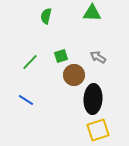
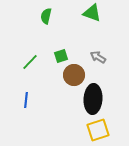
green triangle: rotated 18 degrees clockwise
blue line: rotated 63 degrees clockwise
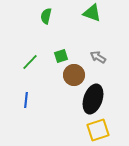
black ellipse: rotated 16 degrees clockwise
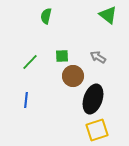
green triangle: moved 16 px right, 2 px down; rotated 18 degrees clockwise
green square: moved 1 px right; rotated 16 degrees clockwise
brown circle: moved 1 px left, 1 px down
yellow square: moved 1 px left
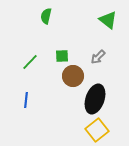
green triangle: moved 5 px down
gray arrow: rotated 77 degrees counterclockwise
black ellipse: moved 2 px right
yellow square: rotated 20 degrees counterclockwise
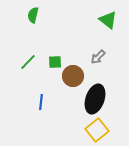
green semicircle: moved 13 px left, 1 px up
green square: moved 7 px left, 6 px down
green line: moved 2 px left
blue line: moved 15 px right, 2 px down
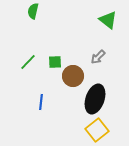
green semicircle: moved 4 px up
